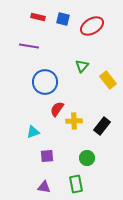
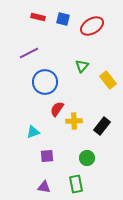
purple line: moved 7 px down; rotated 36 degrees counterclockwise
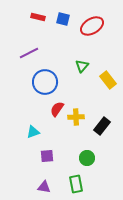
yellow cross: moved 2 px right, 4 px up
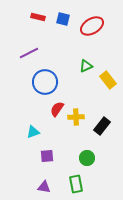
green triangle: moved 4 px right; rotated 24 degrees clockwise
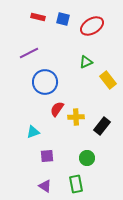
green triangle: moved 4 px up
purple triangle: moved 1 px right, 1 px up; rotated 24 degrees clockwise
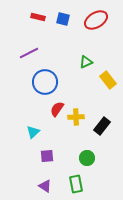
red ellipse: moved 4 px right, 6 px up
cyan triangle: rotated 24 degrees counterclockwise
